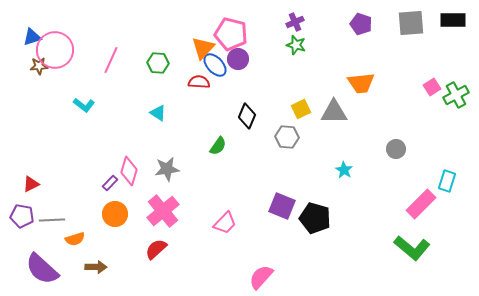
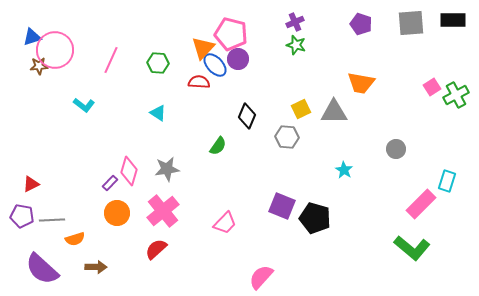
orange trapezoid at (361, 83): rotated 16 degrees clockwise
orange circle at (115, 214): moved 2 px right, 1 px up
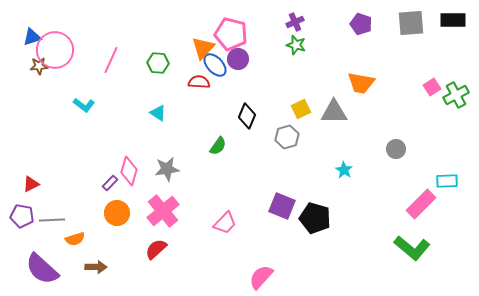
gray hexagon at (287, 137): rotated 20 degrees counterclockwise
cyan rectangle at (447, 181): rotated 70 degrees clockwise
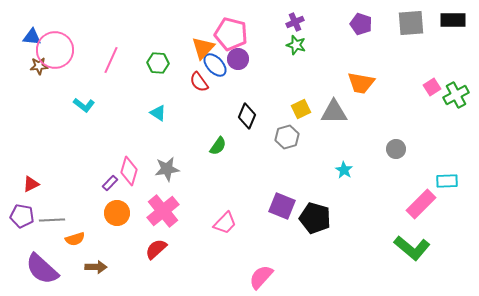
blue triangle at (32, 37): rotated 24 degrees clockwise
red semicircle at (199, 82): rotated 130 degrees counterclockwise
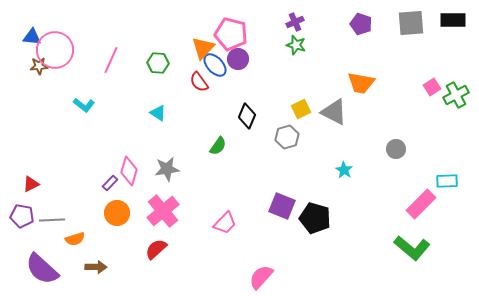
gray triangle at (334, 112): rotated 28 degrees clockwise
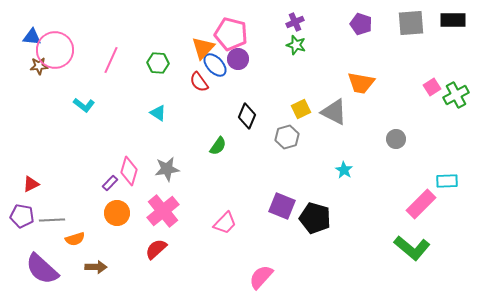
gray circle at (396, 149): moved 10 px up
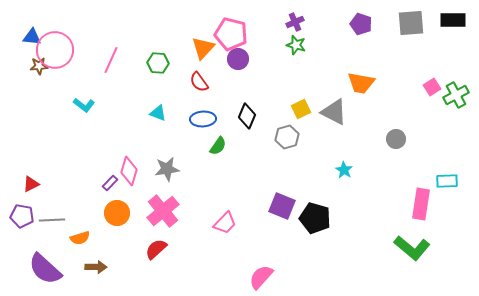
blue ellipse at (215, 65): moved 12 px left, 54 px down; rotated 50 degrees counterclockwise
cyan triangle at (158, 113): rotated 12 degrees counterclockwise
pink rectangle at (421, 204): rotated 36 degrees counterclockwise
orange semicircle at (75, 239): moved 5 px right, 1 px up
purple semicircle at (42, 269): moved 3 px right
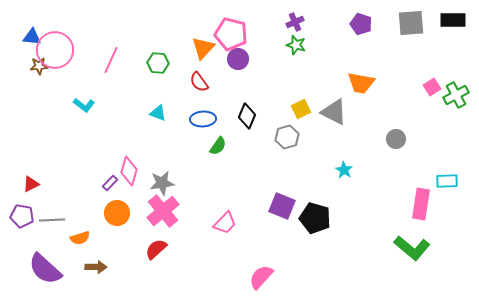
gray star at (167, 169): moved 5 px left, 14 px down
